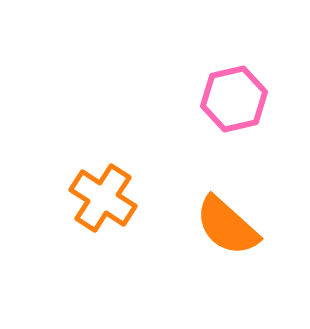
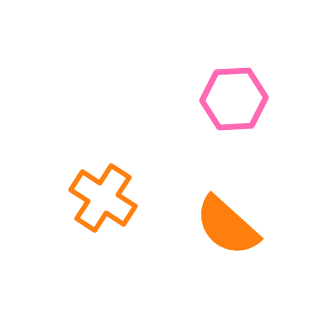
pink hexagon: rotated 10 degrees clockwise
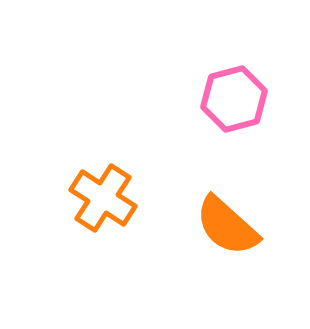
pink hexagon: rotated 12 degrees counterclockwise
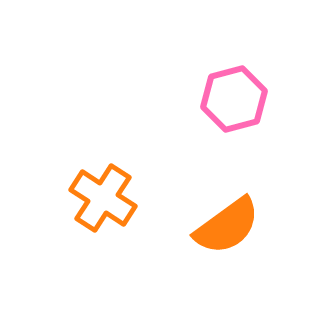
orange semicircle: rotated 78 degrees counterclockwise
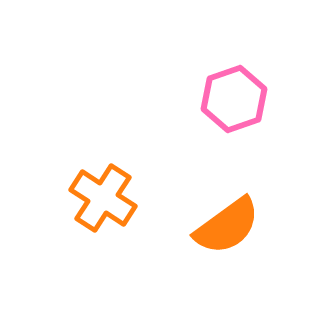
pink hexagon: rotated 4 degrees counterclockwise
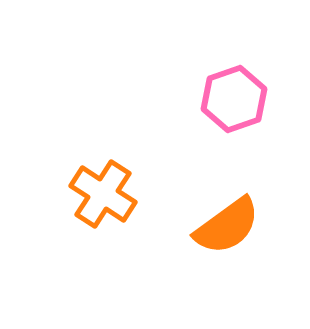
orange cross: moved 4 px up
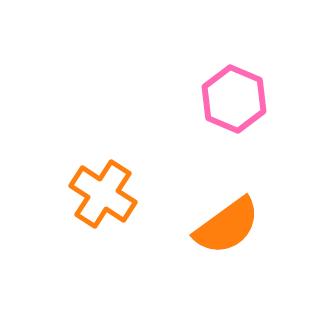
pink hexagon: rotated 18 degrees counterclockwise
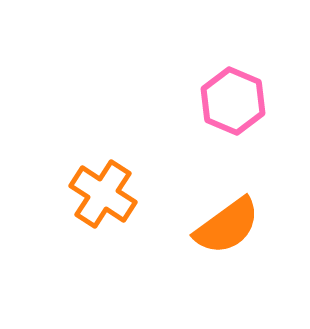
pink hexagon: moved 1 px left, 2 px down
